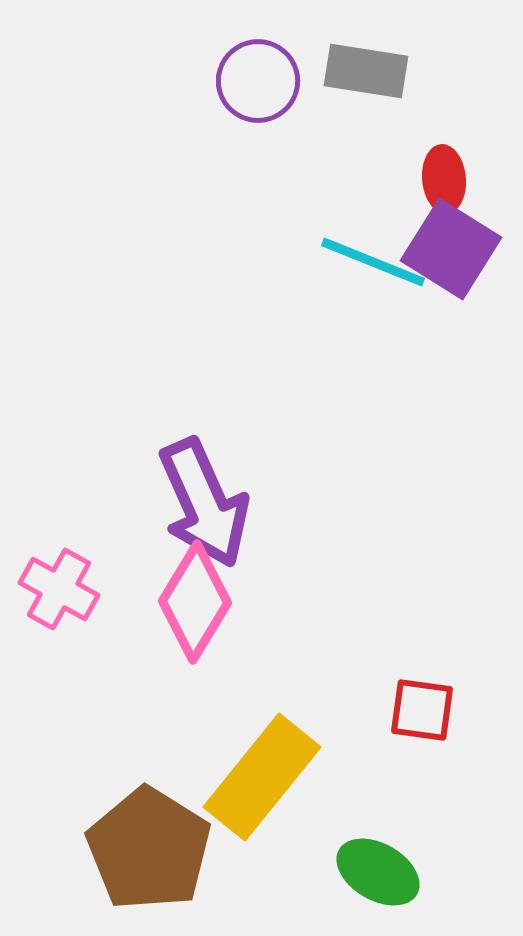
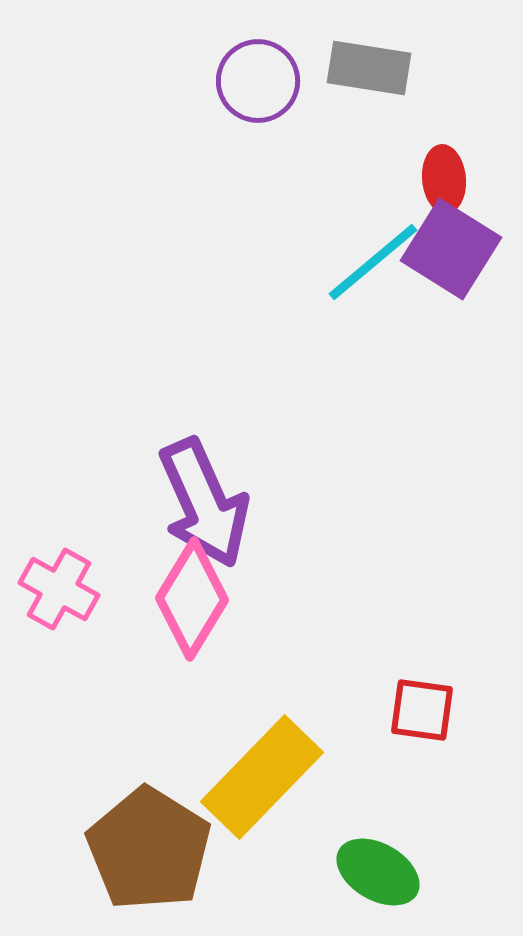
gray rectangle: moved 3 px right, 3 px up
cyan line: rotated 62 degrees counterclockwise
pink diamond: moved 3 px left, 3 px up
yellow rectangle: rotated 5 degrees clockwise
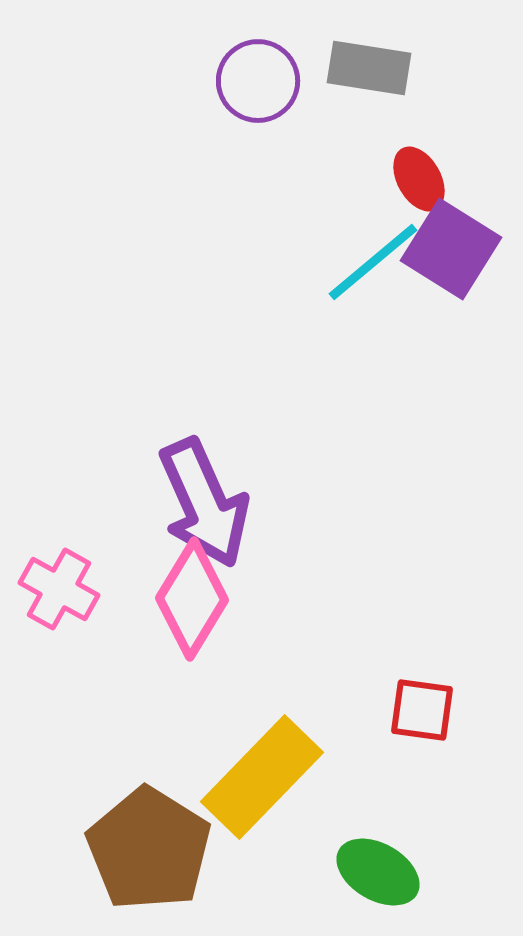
red ellipse: moved 25 px left; rotated 24 degrees counterclockwise
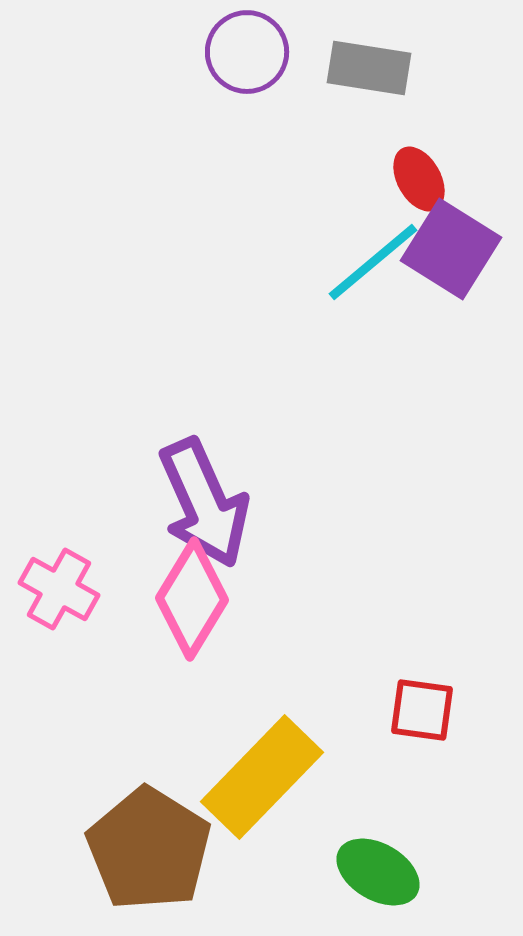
purple circle: moved 11 px left, 29 px up
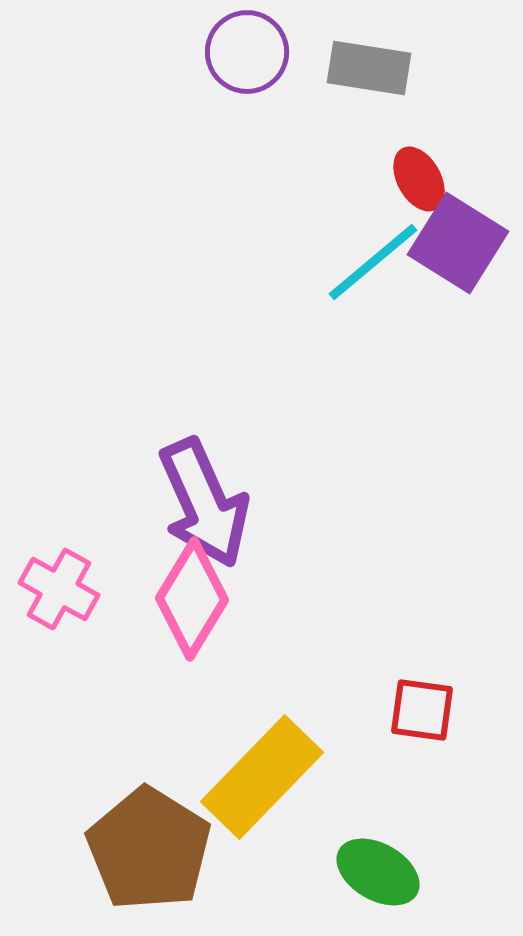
purple square: moved 7 px right, 6 px up
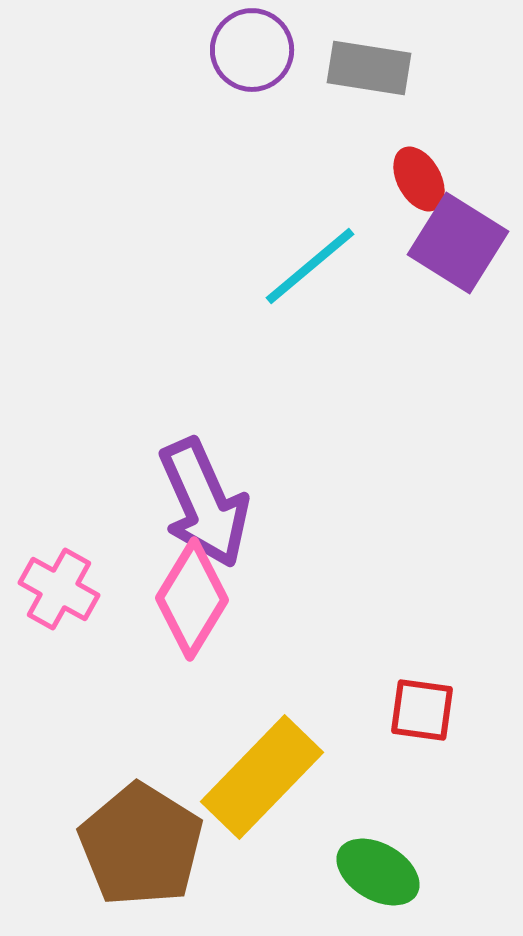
purple circle: moved 5 px right, 2 px up
cyan line: moved 63 px left, 4 px down
brown pentagon: moved 8 px left, 4 px up
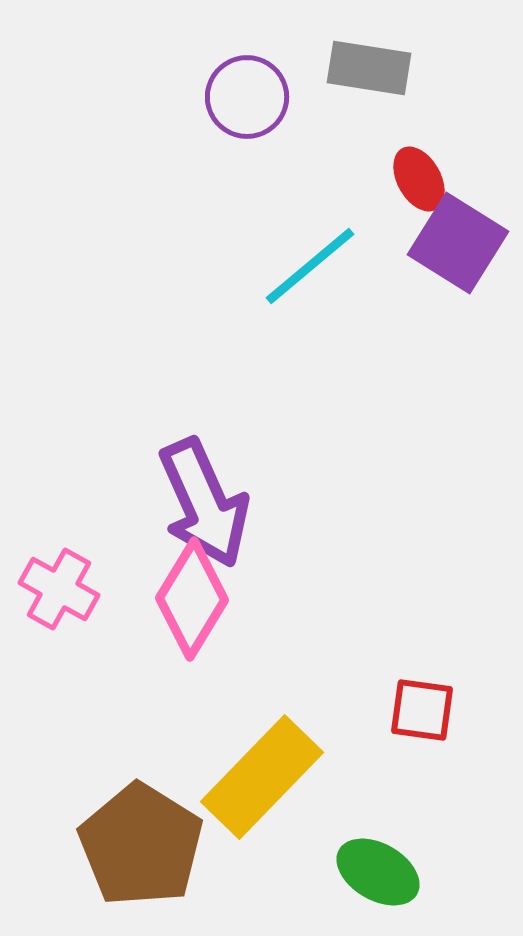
purple circle: moved 5 px left, 47 px down
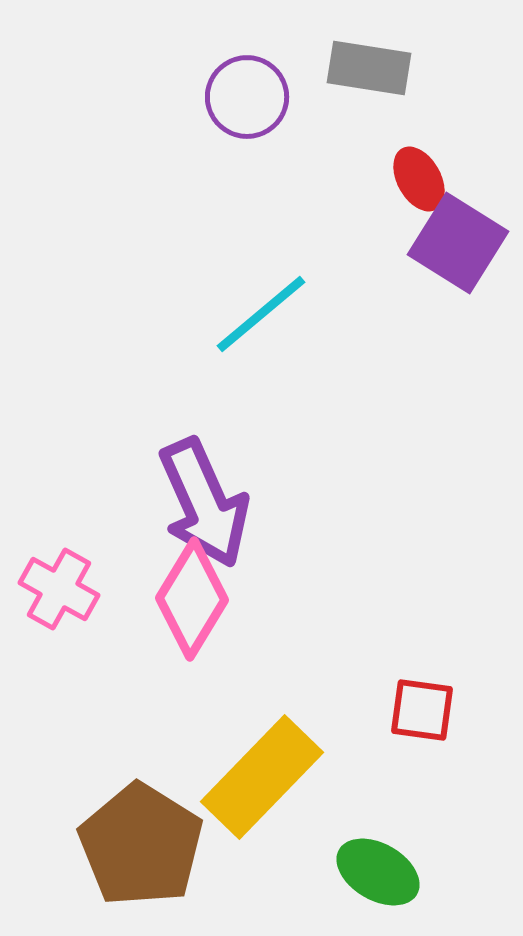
cyan line: moved 49 px left, 48 px down
